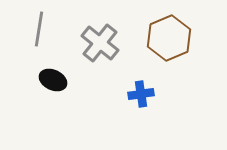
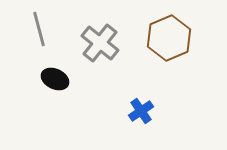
gray line: rotated 24 degrees counterclockwise
black ellipse: moved 2 px right, 1 px up
blue cross: moved 17 px down; rotated 25 degrees counterclockwise
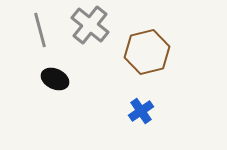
gray line: moved 1 px right, 1 px down
brown hexagon: moved 22 px left, 14 px down; rotated 9 degrees clockwise
gray cross: moved 10 px left, 18 px up
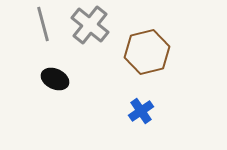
gray line: moved 3 px right, 6 px up
